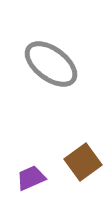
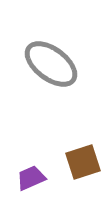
brown square: rotated 18 degrees clockwise
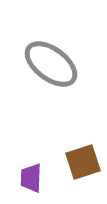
purple trapezoid: rotated 64 degrees counterclockwise
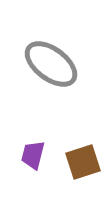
purple trapezoid: moved 2 px right, 23 px up; rotated 12 degrees clockwise
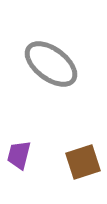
purple trapezoid: moved 14 px left
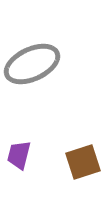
gray ellipse: moved 19 px left; rotated 62 degrees counterclockwise
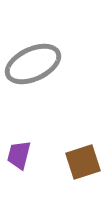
gray ellipse: moved 1 px right
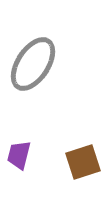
gray ellipse: rotated 32 degrees counterclockwise
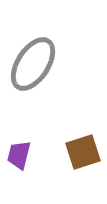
brown square: moved 10 px up
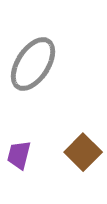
brown square: rotated 27 degrees counterclockwise
